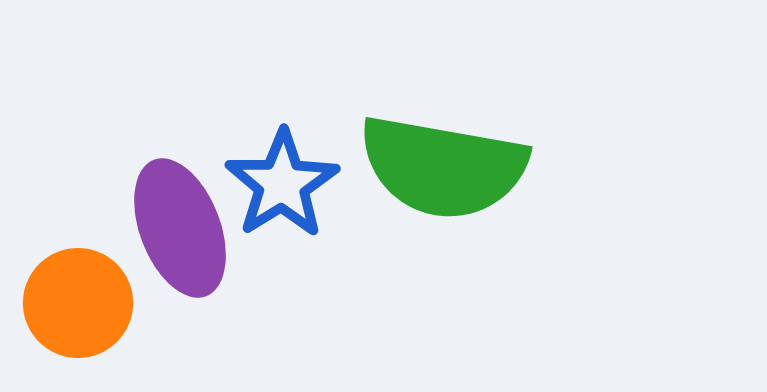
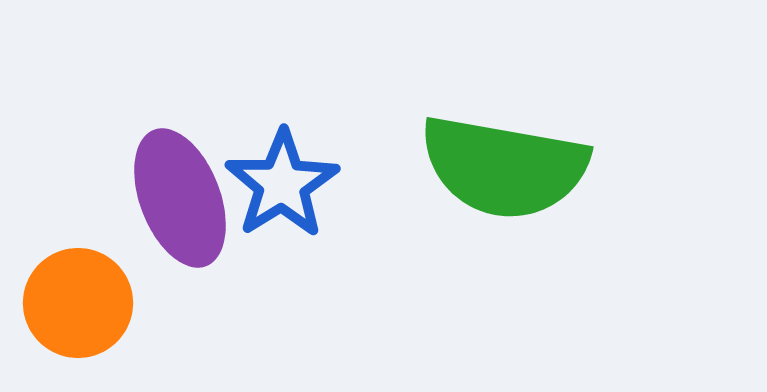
green semicircle: moved 61 px right
purple ellipse: moved 30 px up
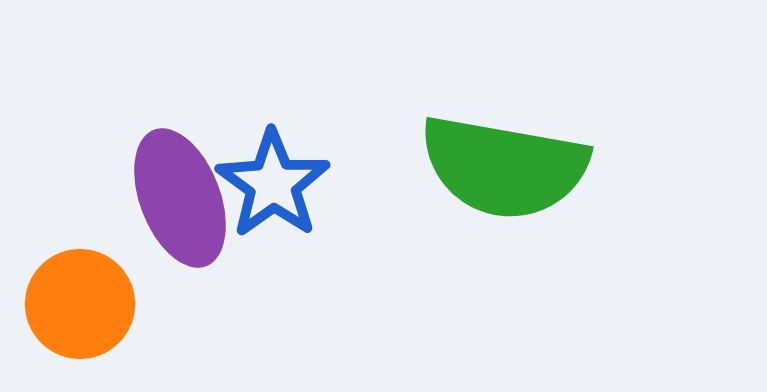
blue star: moved 9 px left; rotated 4 degrees counterclockwise
orange circle: moved 2 px right, 1 px down
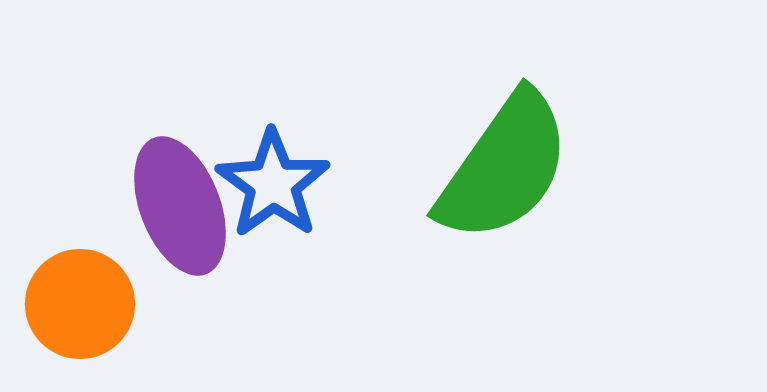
green semicircle: rotated 65 degrees counterclockwise
purple ellipse: moved 8 px down
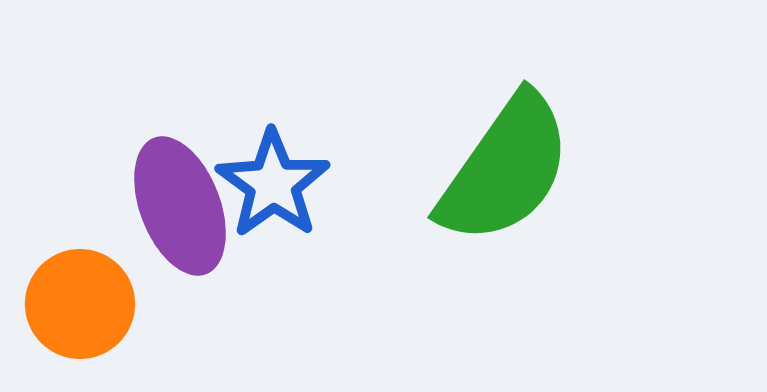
green semicircle: moved 1 px right, 2 px down
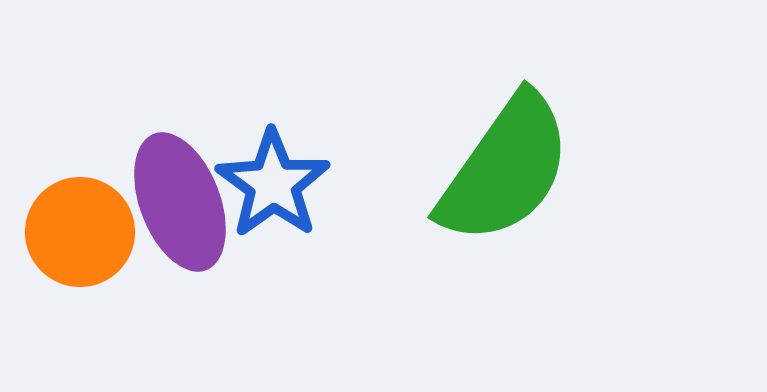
purple ellipse: moved 4 px up
orange circle: moved 72 px up
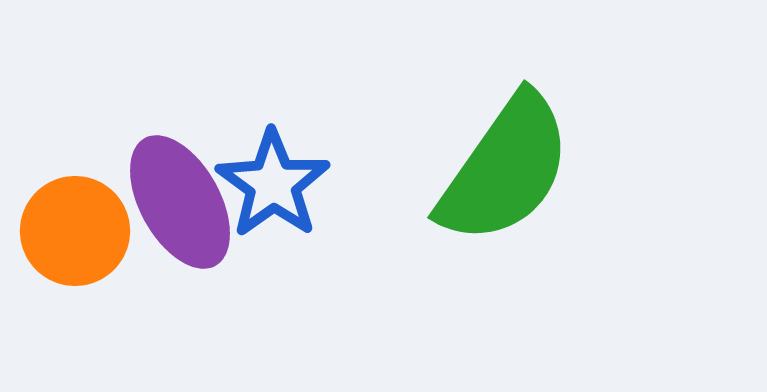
purple ellipse: rotated 8 degrees counterclockwise
orange circle: moved 5 px left, 1 px up
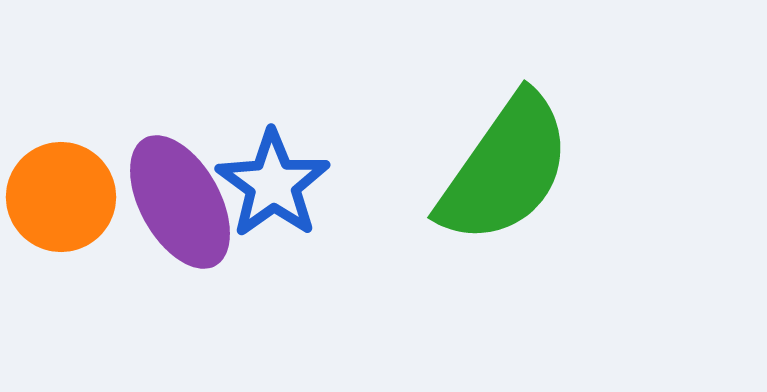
orange circle: moved 14 px left, 34 px up
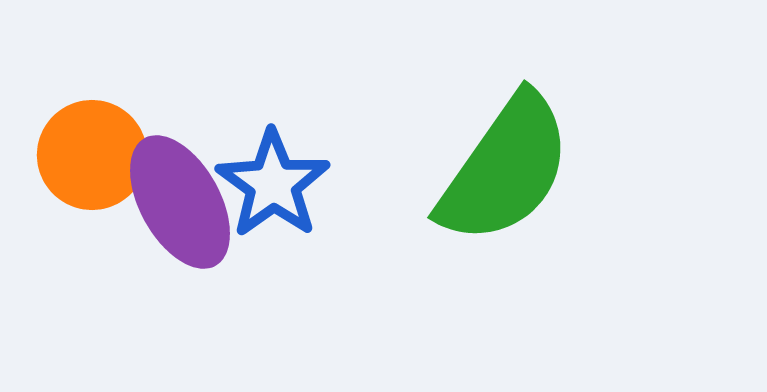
orange circle: moved 31 px right, 42 px up
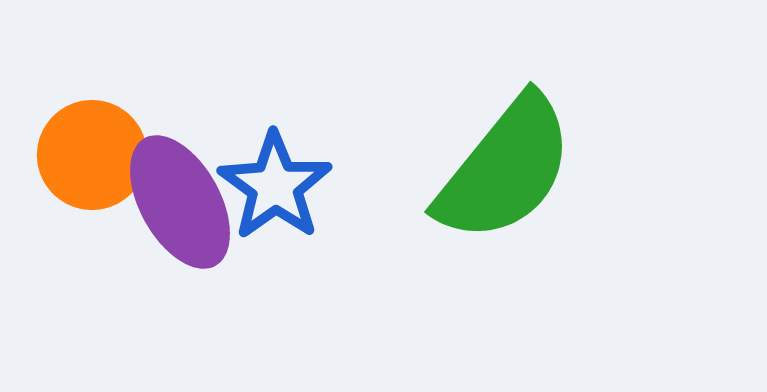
green semicircle: rotated 4 degrees clockwise
blue star: moved 2 px right, 2 px down
